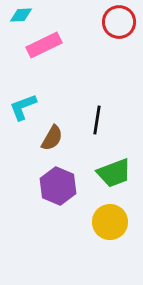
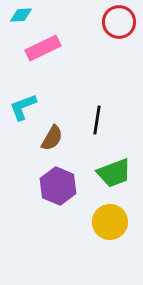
pink rectangle: moved 1 px left, 3 px down
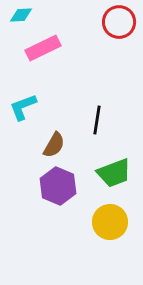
brown semicircle: moved 2 px right, 7 px down
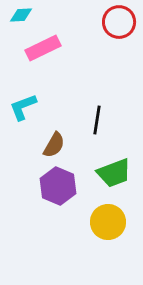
yellow circle: moved 2 px left
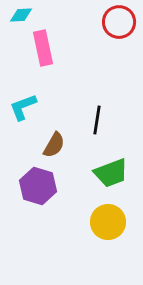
pink rectangle: rotated 76 degrees counterclockwise
green trapezoid: moved 3 px left
purple hexagon: moved 20 px left; rotated 6 degrees counterclockwise
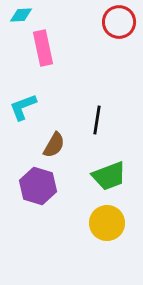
green trapezoid: moved 2 px left, 3 px down
yellow circle: moved 1 px left, 1 px down
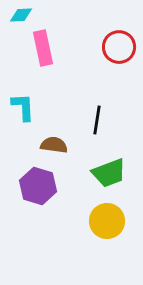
red circle: moved 25 px down
cyan L-shape: rotated 108 degrees clockwise
brown semicircle: rotated 112 degrees counterclockwise
green trapezoid: moved 3 px up
yellow circle: moved 2 px up
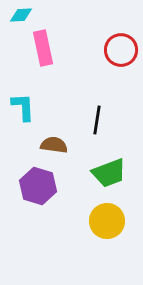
red circle: moved 2 px right, 3 px down
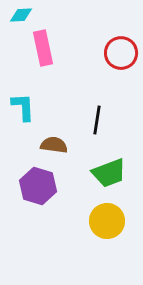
red circle: moved 3 px down
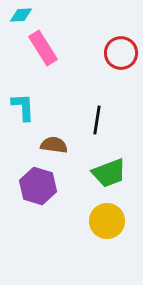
pink rectangle: rotated 20 degrees counterclockwise
